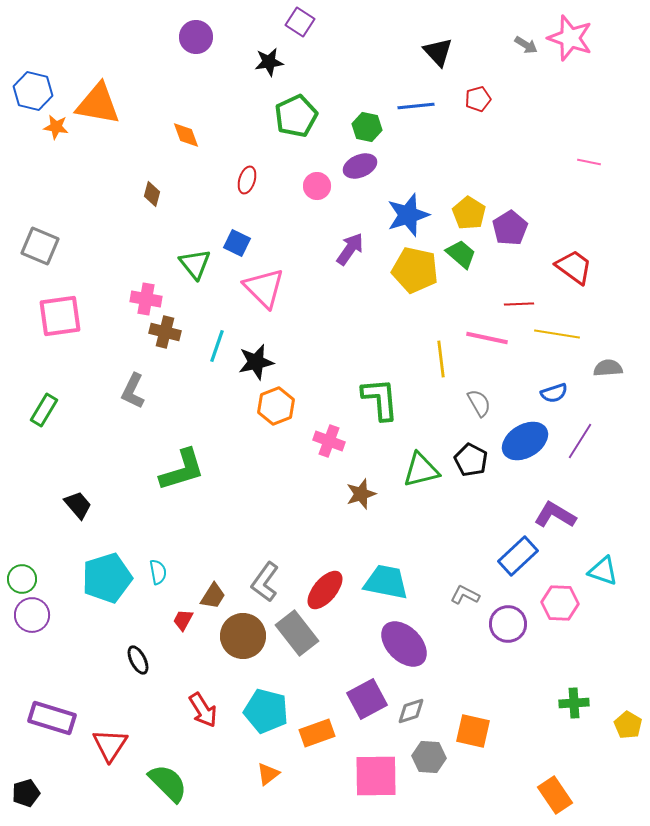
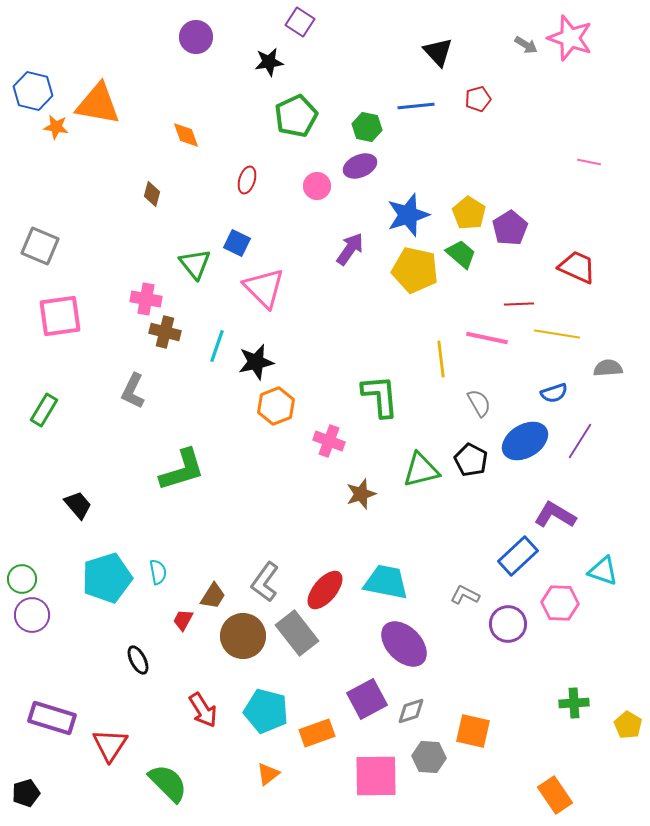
red trapezoid at (574, 267): moved 3 px right; rotated 12 degrees counterclockwise
green L-shape at (380, 399): moved 3 px up
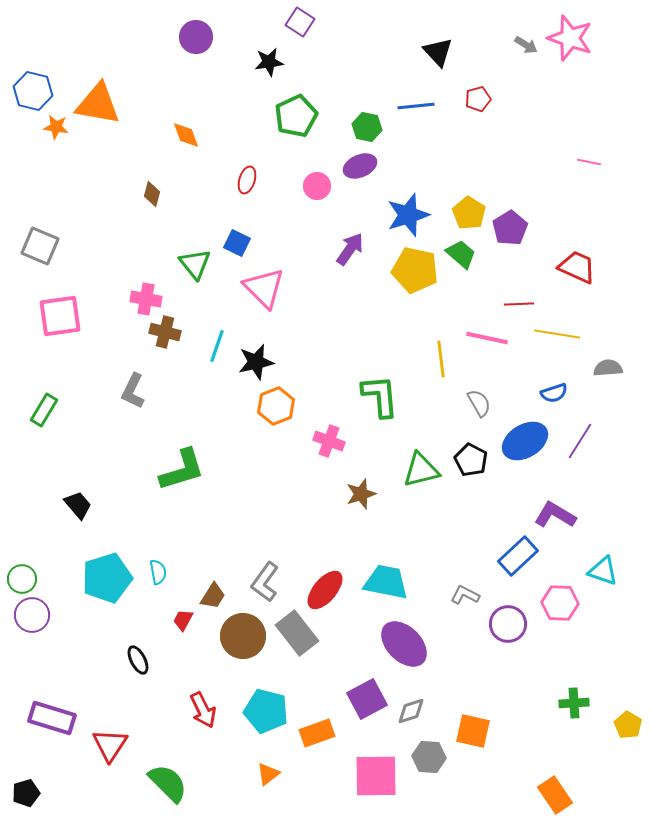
red arrow at (203, 710): rotated 6 degrees clockwise
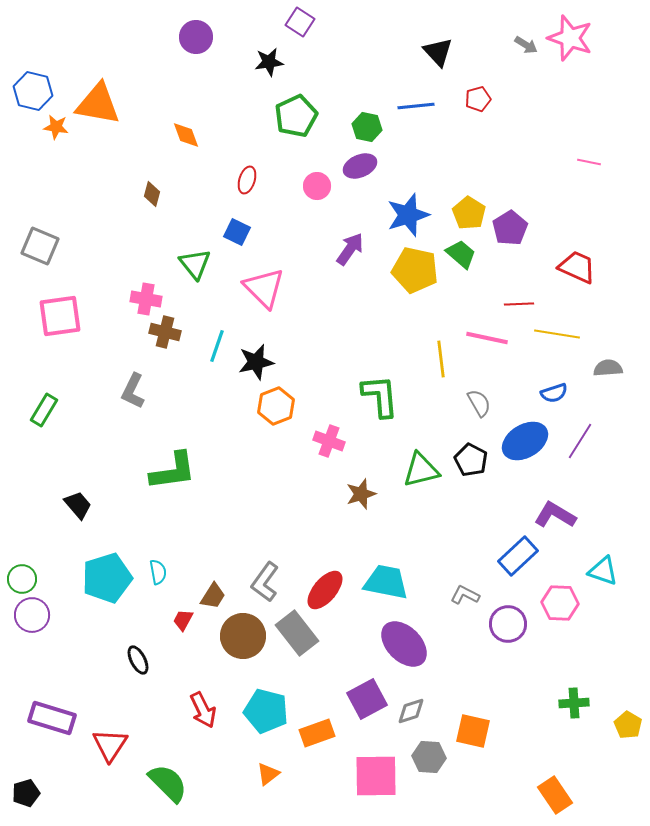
blue square at (237, 243): moved 11 px up
green L-shape at (182, 470): moved 9 px left, 1 px down; rotated 9 degrees clockwise
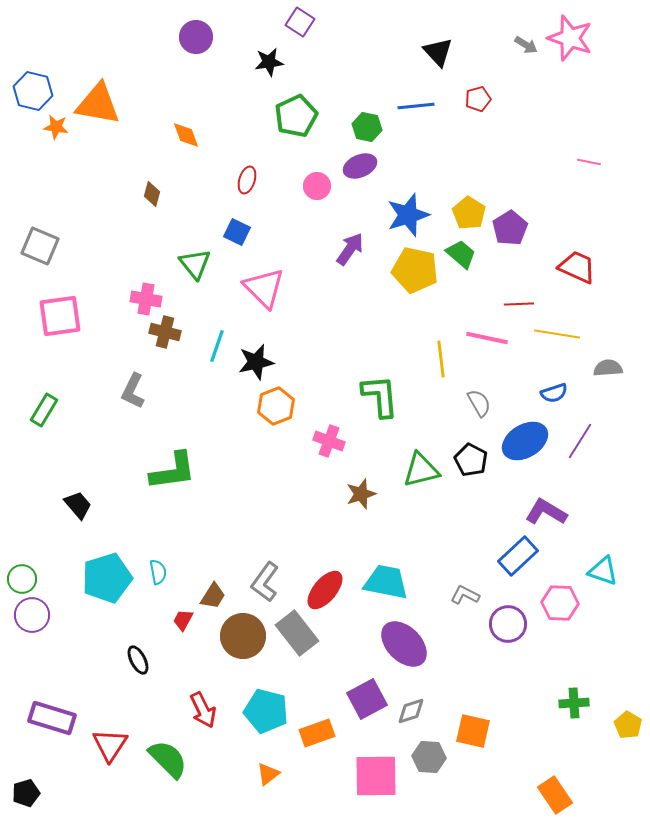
purple L-shape at (555, 515): moved 9 px left, 3 px up
green semicircle at (168, 783): moved 24 px up
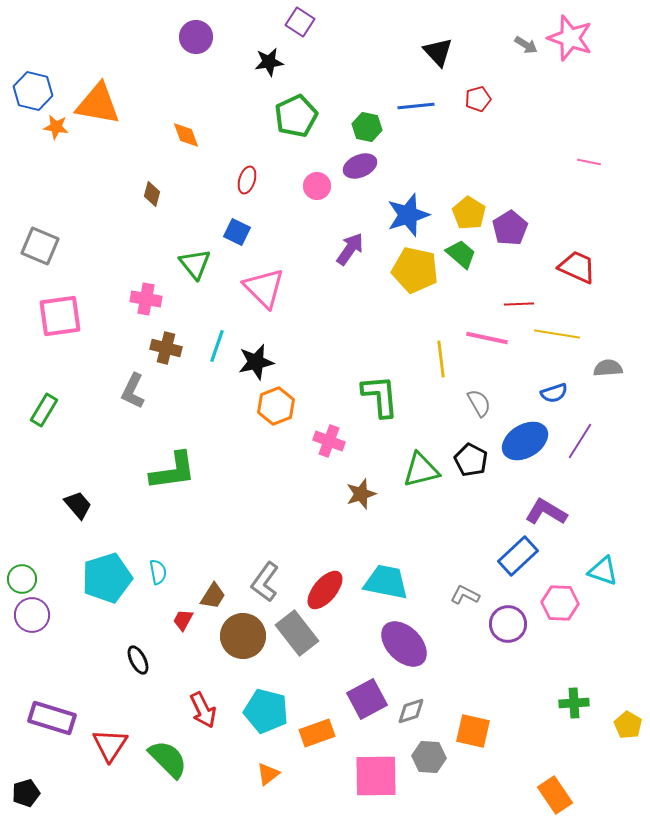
brown cross at (165, 332): moved 1 px right, 16 px down
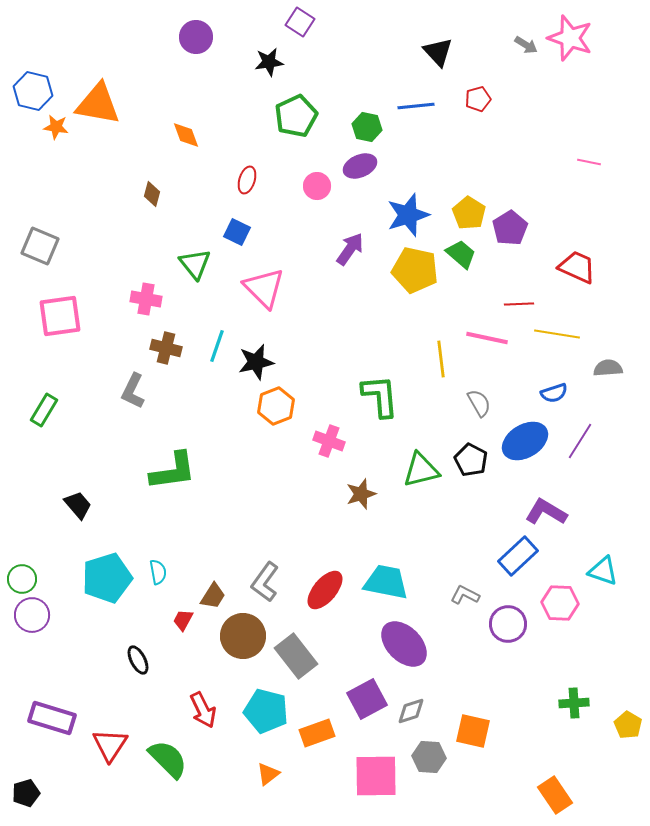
gray rectangle at (297, 633): moved 1 px left, 23 px down
